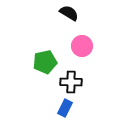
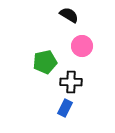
black semicircle: moved 2 px down
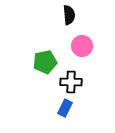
black semicircle: rotated 54 degrees clockwise
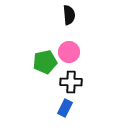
pink circle: moved 13 px left, 6 px down
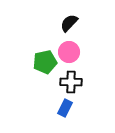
black semicircle: moved 8 px down; rotated 132 degrees counterclockwise
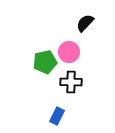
black semicircle: moved 16 px right
blue rectangle: moved 8 px left, 8 px down
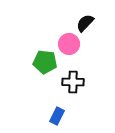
pink circle: moved 8 px up
green pentagon: rotated 20 degrees clockwise
black cross: moved 2 px right
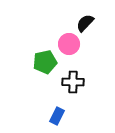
green pentagon: rotated 20 degrees counterclockwise
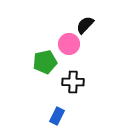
black semicircle: moved 2 px down
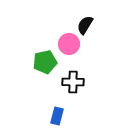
black semicircle: rotated 12 degrees counterclockwise
blue rectangle: rotated 12 degrees counterclockwise
